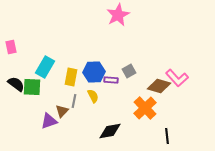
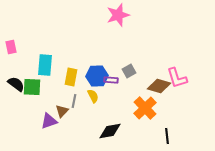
pink star: rotated 10 degrees clockwise
cyan rectangle: moved 2 px up; rotated 25 degrees counterclockwise
blue hexagon: moved 3 px right, 4 px down
pink L-shape: rotated 25 degrees clockwise
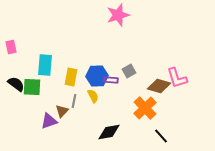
black diamond: moved 1 px left, 1 px down
black line: moved 6 px left; rotated 35 degrees counterclockwise
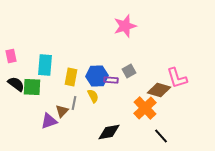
pink star: moved 7 px right, 11 px down
pink rectangle: moved 9 px down
brown diamond: moved 4 px down
gray line: moved 2 px down
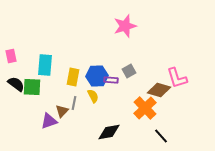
yellow rectangle: moved 2 px right
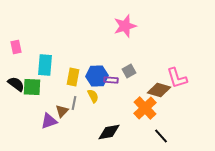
pink rectangle: moved 5 px right, 9 px up
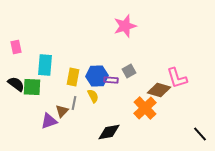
black line: moved 39 px right, 2 px up
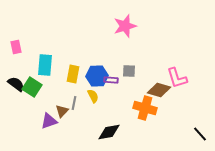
gray square: rotated 32 degrees clockwise
yellow rectangle: moved 3 px up
green square: rotated 30 degrees clockwise
orange cross: rotated 30 degrees counterclockwise
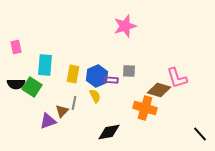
blue hexagon: rotated 20 degrees counterclockwise
black semicircle: rotated 144 degrees clockwise
yellow semicircle: moved 2 px right
purple triangle: moved 1 px left
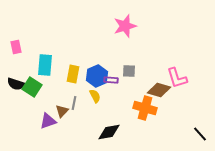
black semicircle: rotated 18 degrees clockwise
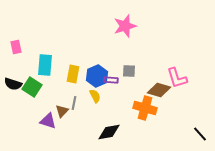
black semicircle: moved 3 px left
purple triangle: rotated 36 degrees clockwise
